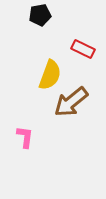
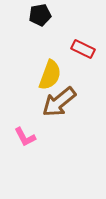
brown arrow: moved 12 px left
pink L-shape: rotated 145 degrees clockwise
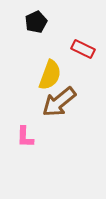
black pentagon: moved 4 px left, 7 px down; rotated 15 degrees counterclockwise
pink L-shape: rotated 30 degrees clockwise
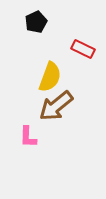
yellow semicircle: moved 2 px down
brown arrow: moved 3 px left, 4 px down
pink L-shape: moved 3 px right
